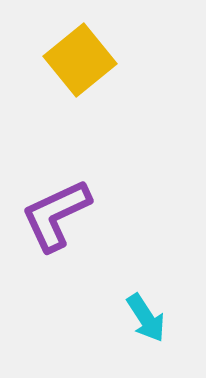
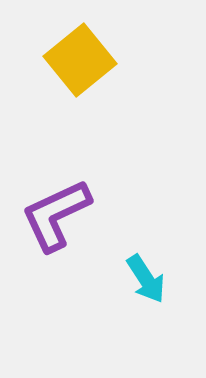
cyan arrow: moved 39 px up
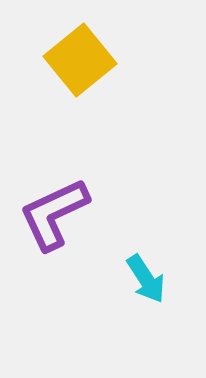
purple L-shape: moved 2 px left, 1 px up
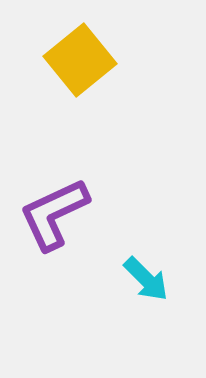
cyan arrow: rotated 12 degrees counterclockwise
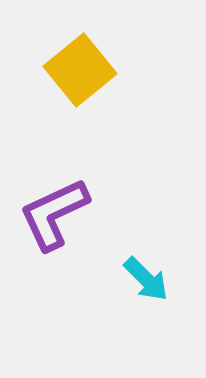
yellow square: moved 10 px down
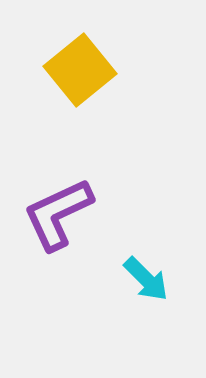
purple L-shape: moved 4 px right
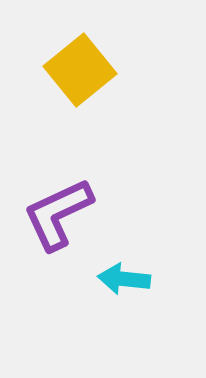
cyan arrow: moved 22 px left; rotated 141 degrees clockwise
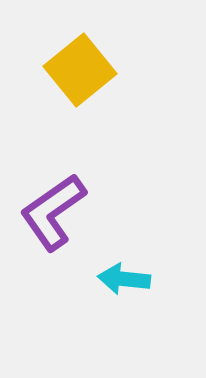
purple L-shape: moved 5 px left, 2 px up; rotated 10 degrees counterclockwise
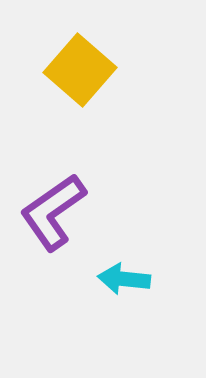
yellow square: rotated 10 degrees counterclockwise
